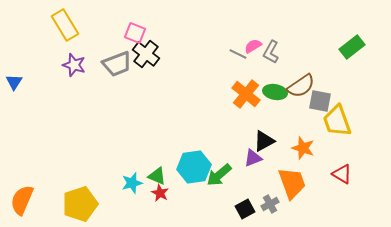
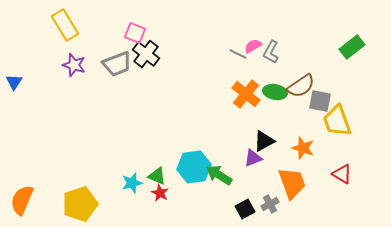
green arrow: rotated 72 degrees clockwise
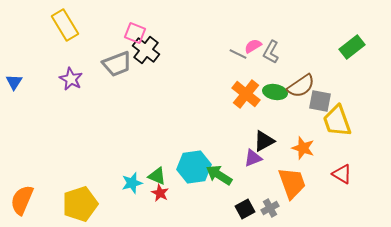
black cross: moved 4 px up
purple star: moved 3 px left, 14 px down; rotated 10 degrees clockwise
gray cross: moved 4 px down
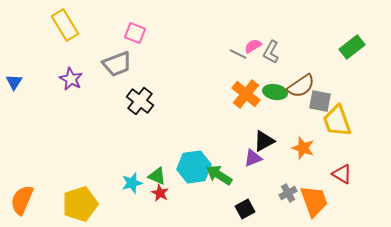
black cross: moved 6 px left, 51 px down
orange trapezoid: moved 22 px right, 18 px down
gray cross: moved 18 px right, 15 px up
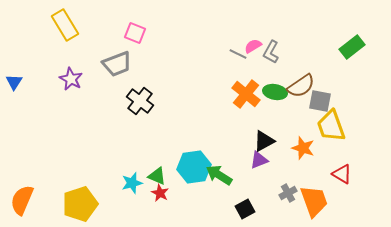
yellow trapezoid: moved 6 px left, 5 px down
purple triangle: moved 6 px right, 2 px down
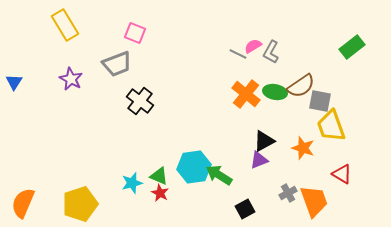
green triangle: moved 2 px right
orange semicircle: moved 1 px right, 3 px down
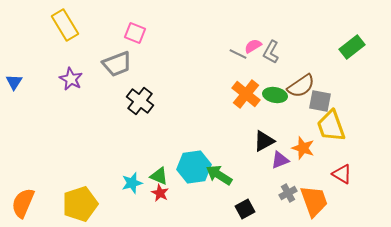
green ellipse: moved 3 px down
purple triangle: moved 21 px right
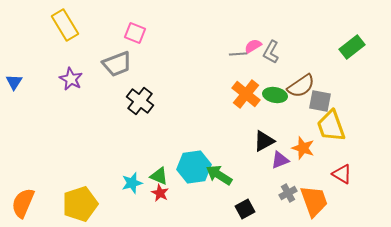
gray line: rotated 30 degrees counterclockwise
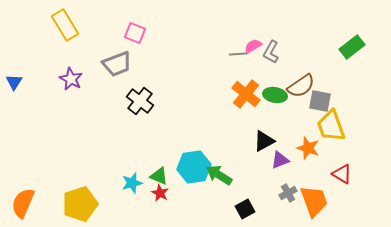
orange star: moved 5 px right
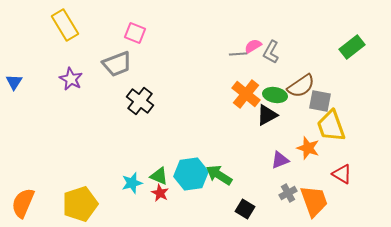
black triangle: moved 3 px right, 26 px up
cyan hexagon: moved 3 px left, 7 px down
black square: rotated 30 degrees counterclockwise
